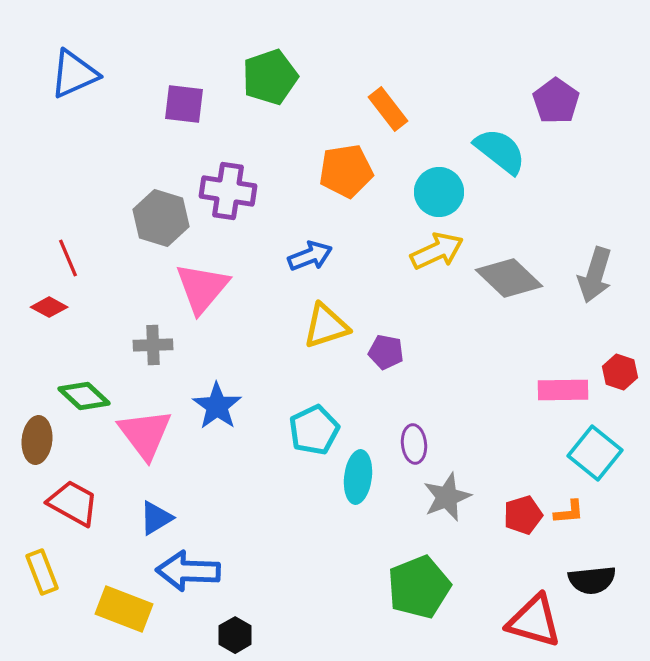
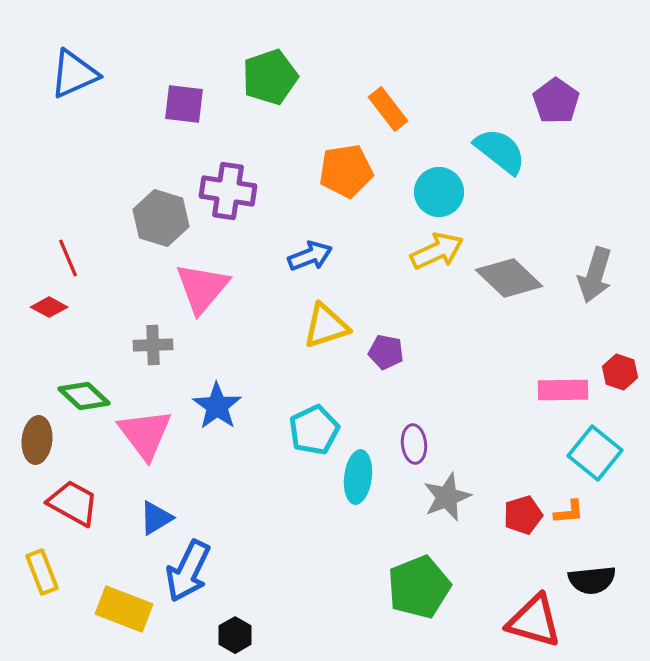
blue arrow at (188, 571): rotated 66 degrees counterclockwise
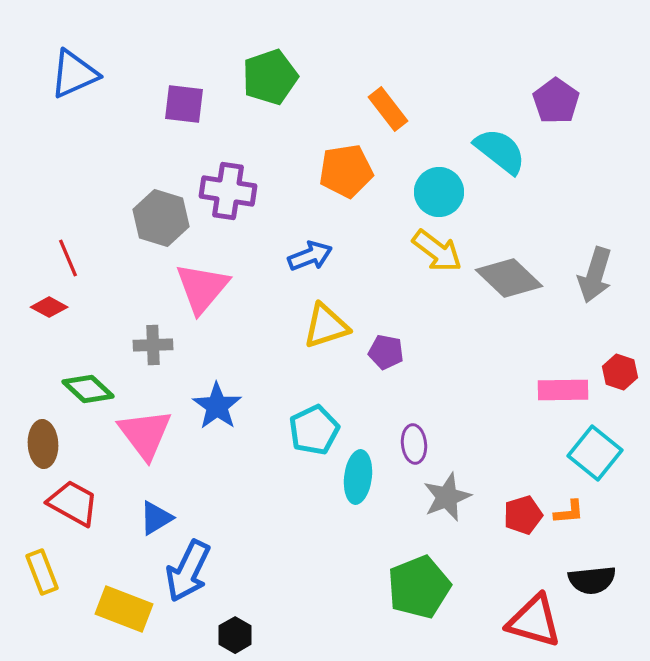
yellow arrow at (437, 251): rotated 62 degrees clockwise
green diamond at (84, 396): moved 4 px right, 7 px up
brown ellipse at (37, 440): moved 6 px right, 4 px down; rotated 9 degrees counterclockwise
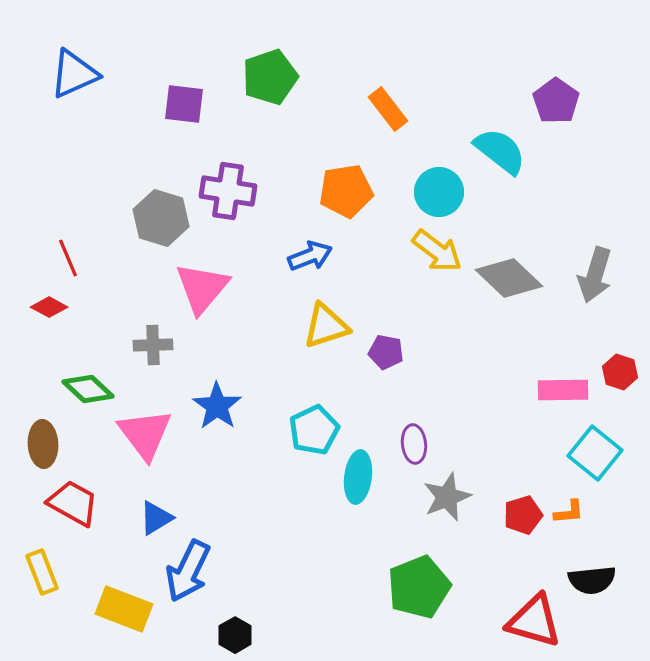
orange pentagon at (346, 171): moved 20 px down
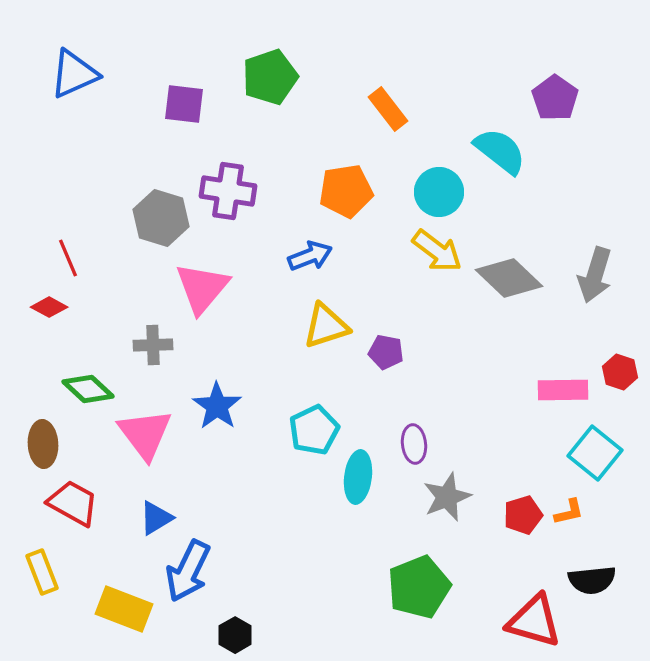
purple pentagon at (556, 101): moved 1 px left, 3 px up
orange L-shape at (569, 512): rotated 8 degrees counterclockwise
